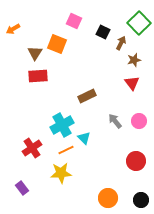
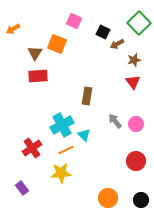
brown arrow: moved 4 px left, 1 px down; rotated 144 degrees counterclockwise
red triangle: moved 1 px right, 1 px up
brown rectangle: rotated 54 degrees counterclockwise
pink circle: moved 3 px left, 3 px down
cyan triangle: moved 3 px up
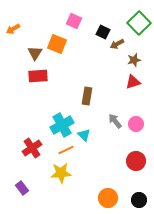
red triangle: rotated 49 degrees clockwise
black circle: moved 2 px left
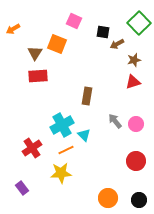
black square: rotated 16 degrees counterclockwise
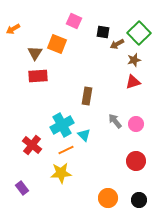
green square: moved 10 px down
red cross: moved 3 px up; rotated 18 degrees counterclockwise
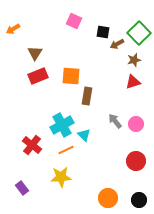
orange square: moved 14 px right, 32 px down; rotated 18 degrees counterclockwise
red rectangle: rotated 18 degrees counterclockwise
yellow star: moved 4 px down
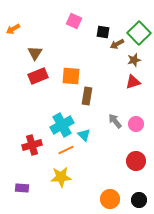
red cross: rotated 36 degrees clockwise
purple rectangle: rotated 48 degrees counterclockwise
orange circle: moved 2 px right, 1 px down
